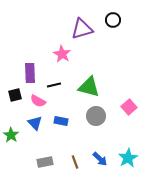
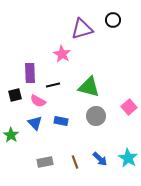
black line: moved 1 px left
cyan star: rotated 12 degrees counterclockwise
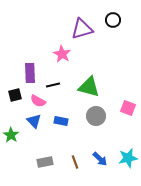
pink square: moved 1 px left, 1 px down; rotated 28 degrees counterclockwise
blue triangle: moved 1 px left, 2 px up
cyan star: rotated 30 degrees clockwise
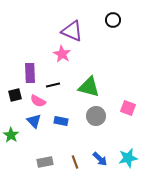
purple triangle: moved 10 px left, 2 px down; rotated 40 degrees clockwise
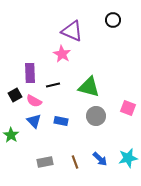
black square: rotated 16 degrees counterclockwise
pink semicircle: moved 4 px left
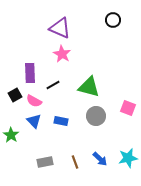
purple triangle: moved 12 px left, 3 px up
black line: rotated 16 degrees counterclockwise
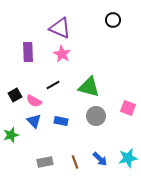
purple rectangle: moved 2 px left, 21 px up
green star: rotated 21 degrees clockwise
